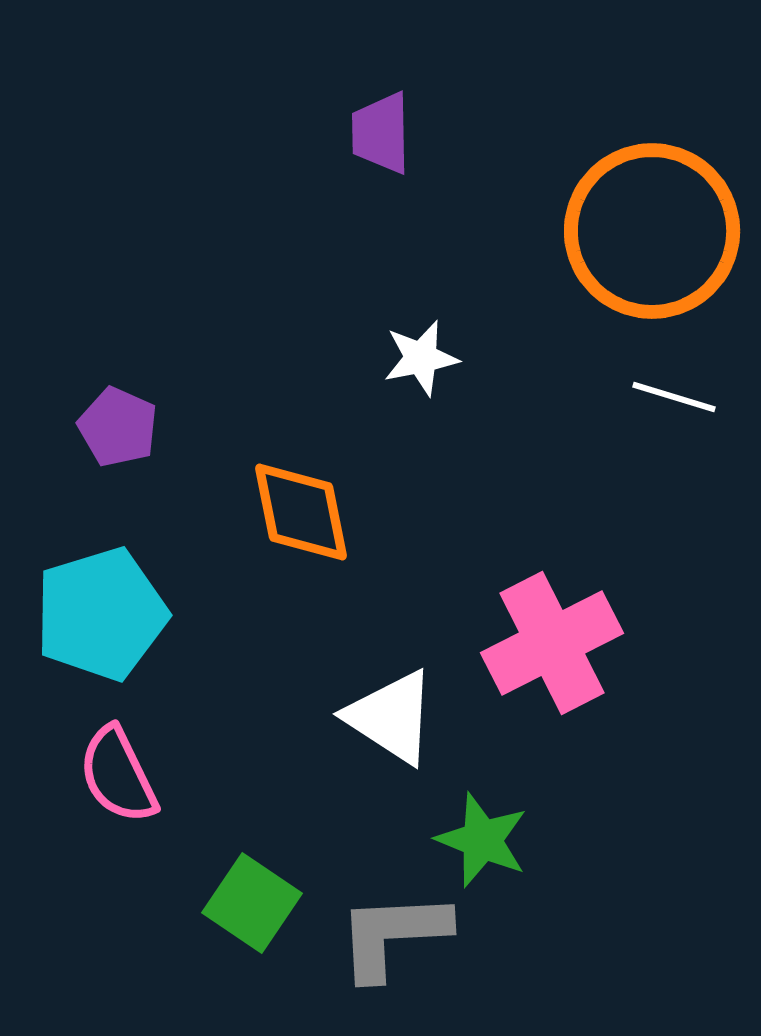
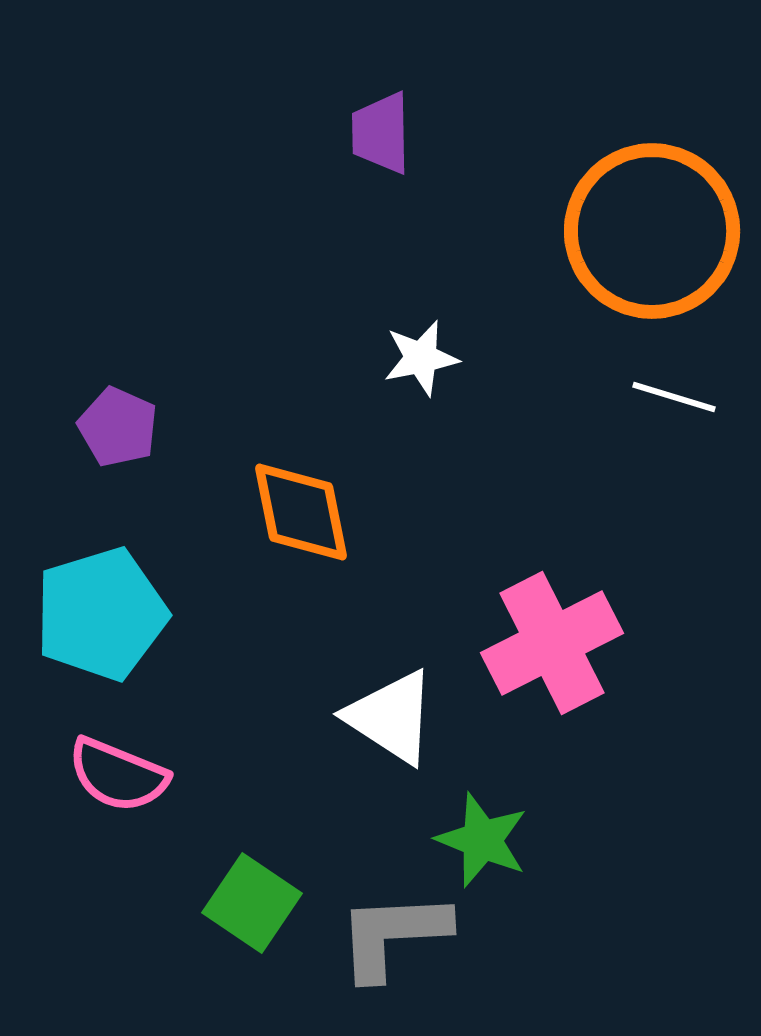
pink semicircle: rotated 42 degrees counterclockwise
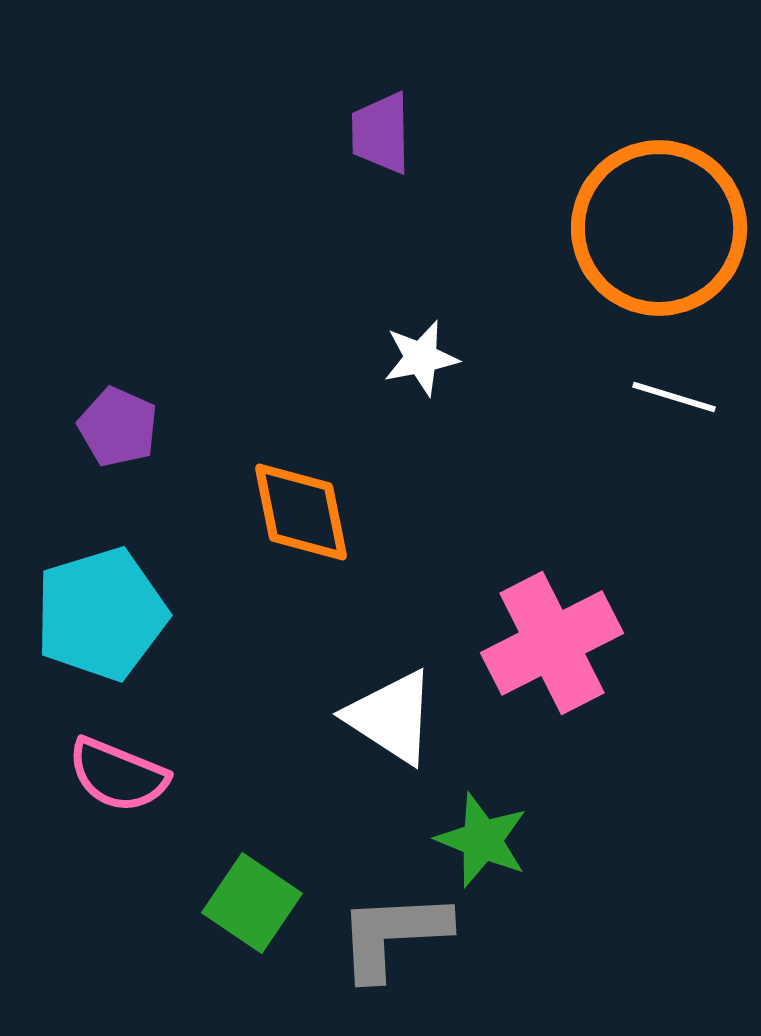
orange circle: moved 7 px right, 3 px up
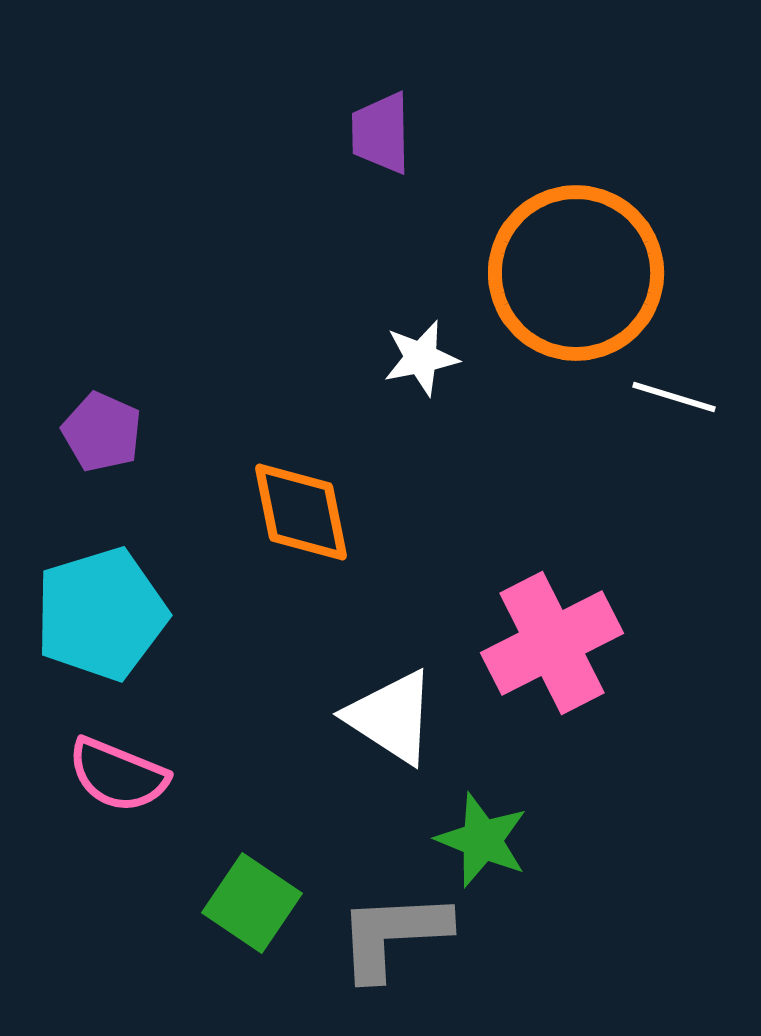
orange circle: moved 83 px left, 45 px down
purple pentagon: moved 16 px left, 5 px down
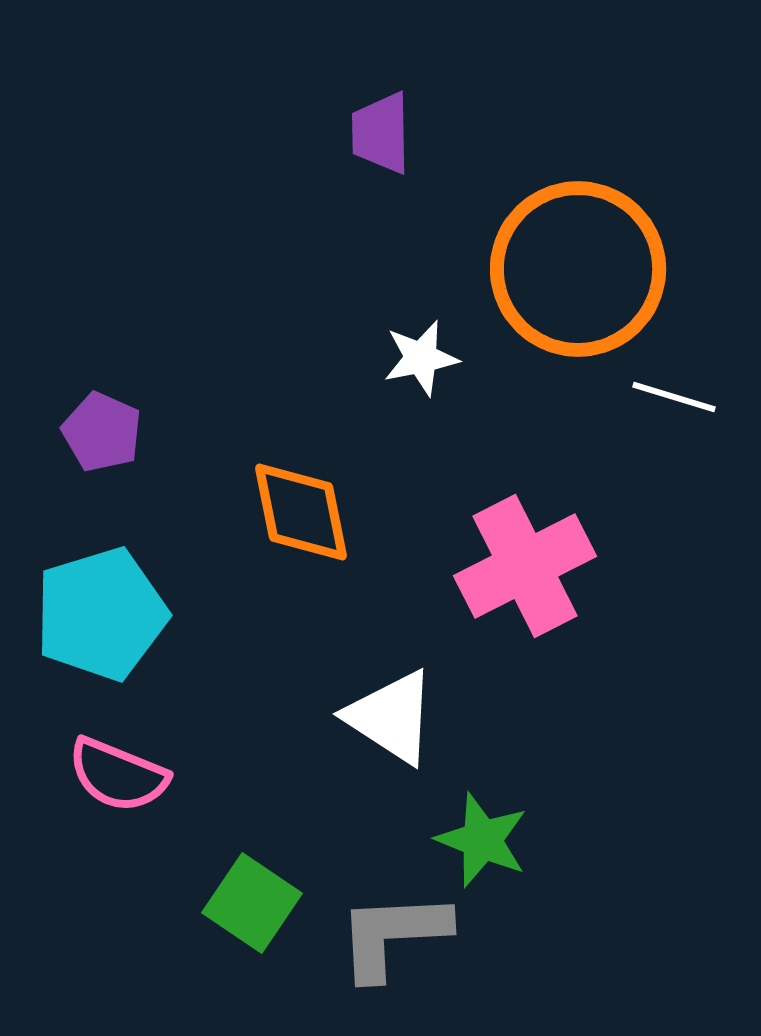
orange circle: moved 2 px right, 4 px up
pink cross: moved 27 px left, 77 px up
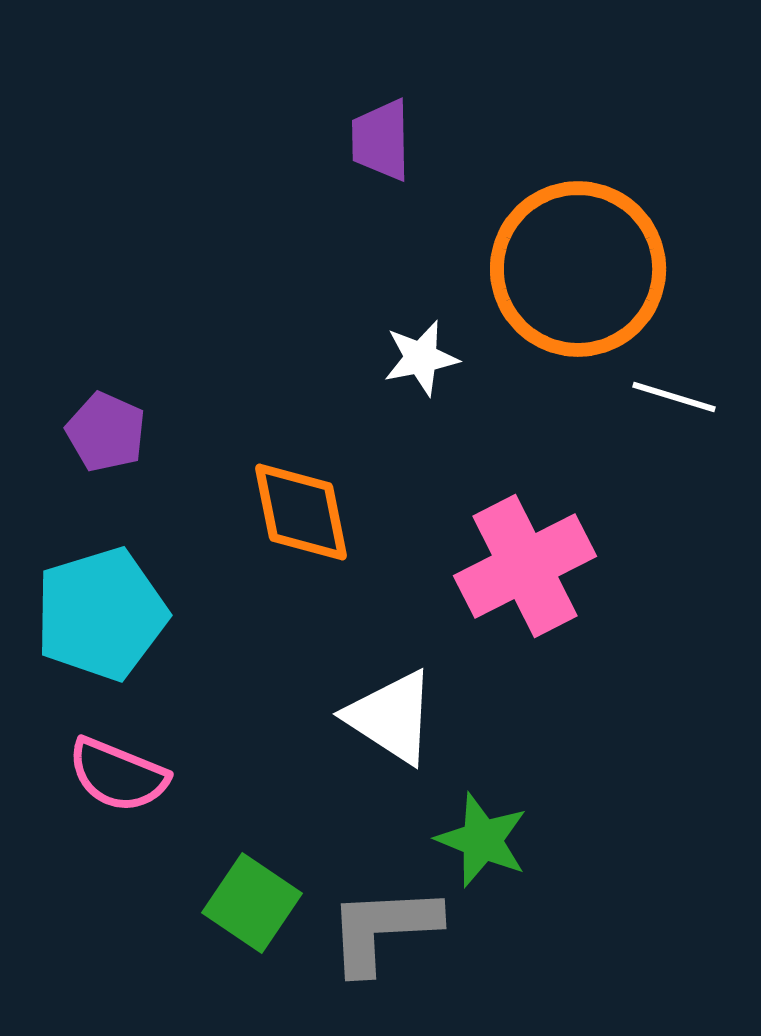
purple trapezoid: moved 7 px down
purple pentagon: moved 4 px right
gray L-shape: moved 10 px left, 6 px up
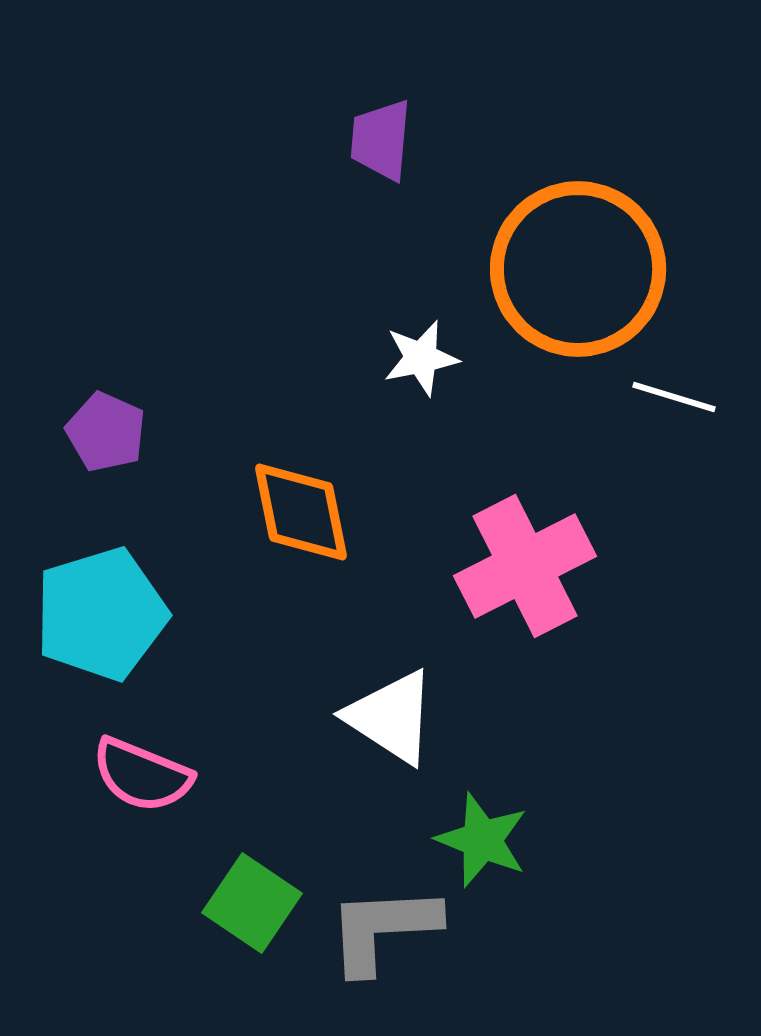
purple trapezoid: rotated 6 degrees clockwise
pink semicircle: moved 24 px right
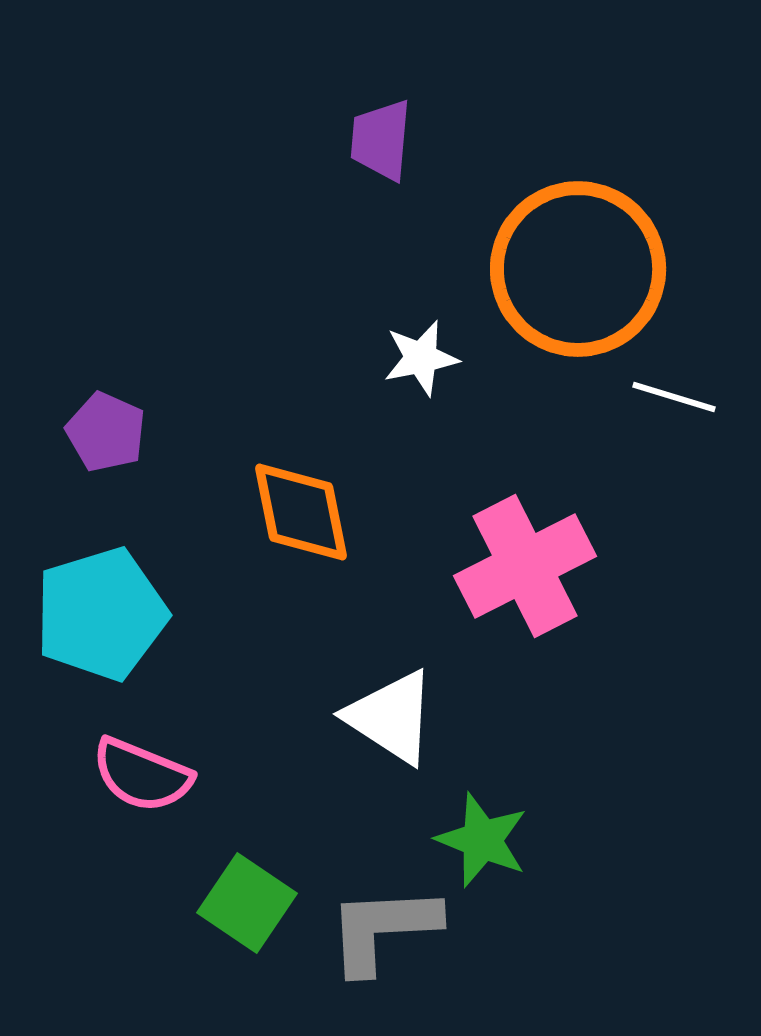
green square: moved 5 px left
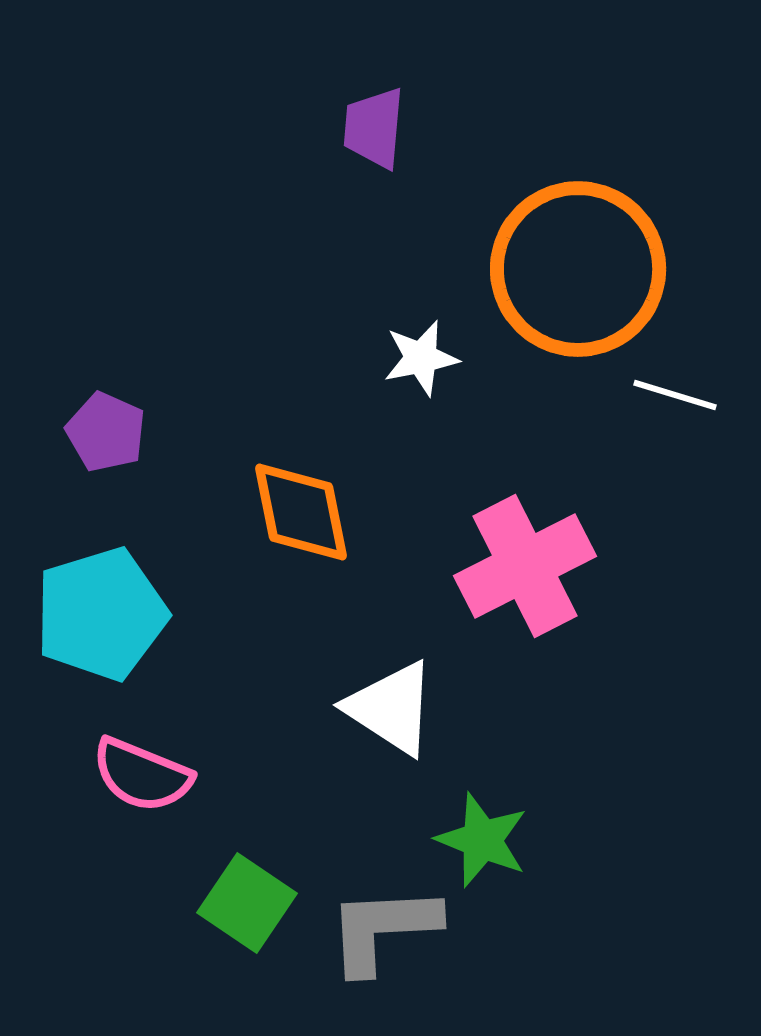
purple trapezoid: moved 7 px left, 12 px up
white line: moved 1 px right, 2 px up
white triangle: moved 9 px up
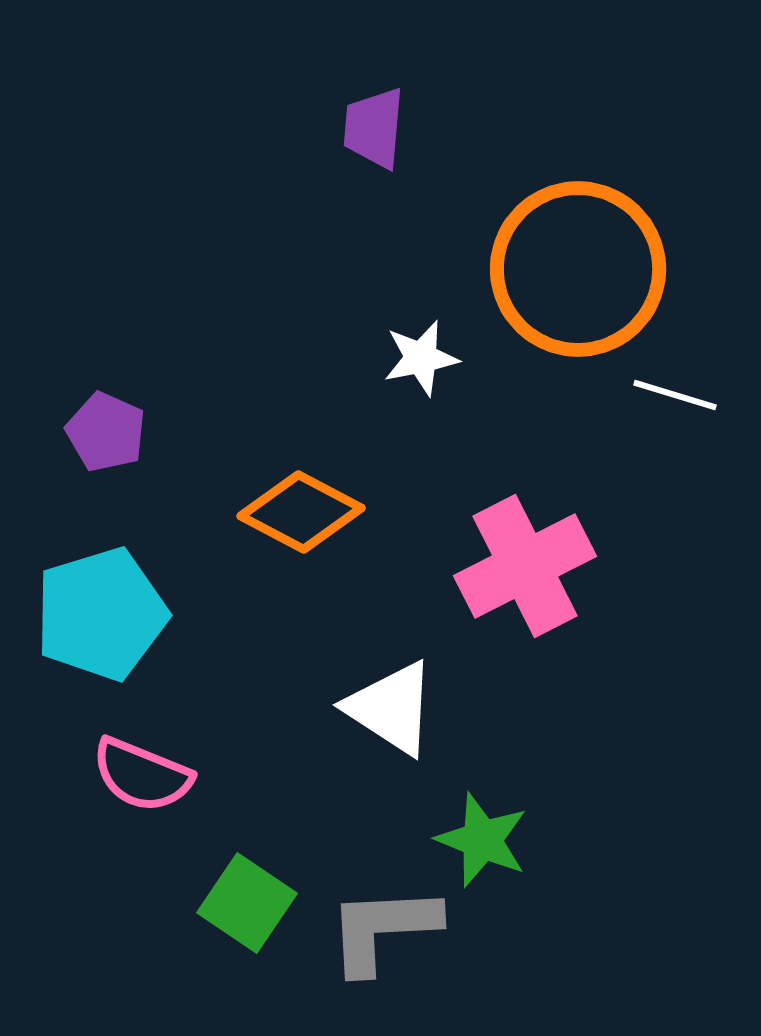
orange diamond: rotated 51 degrees counterclockwise
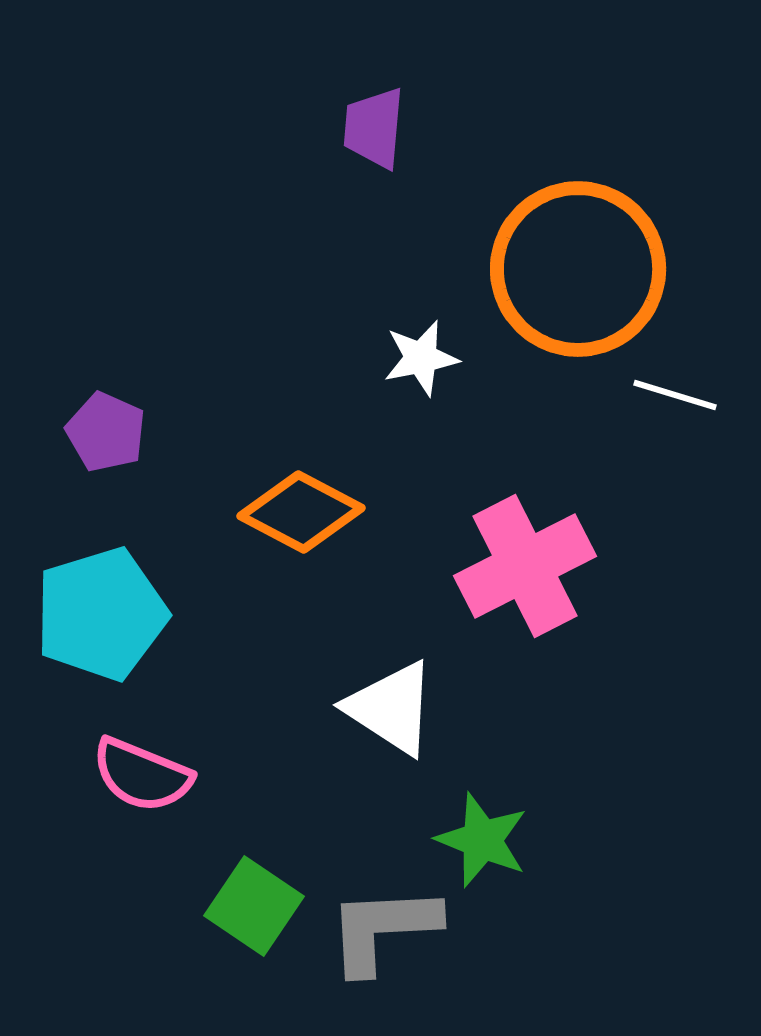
green square: moved 7 px right, 3 px down
